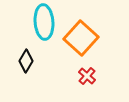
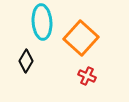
cyan ellipse: moved 2 px left
red cross: rotated 18 degrees counterclockwise
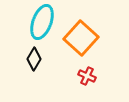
cyan ellipse: rotated 24 degrees clockwise
black diamond: moved 8 px right, 2 px up
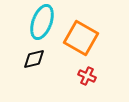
orange square: rotated 12 degrees counterclockwise
black diamond: rotated 45 degrees clockwise
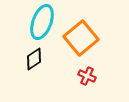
orange square: rotated 20 degrees clockwise
black diamond: rotated 20 degrees counterclockwise
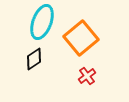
red cross: rotated 30 degrees clockwise
